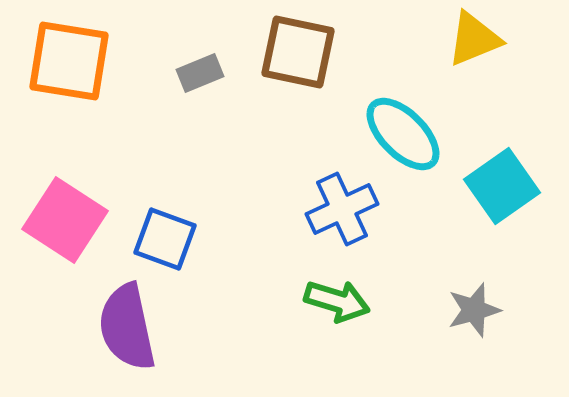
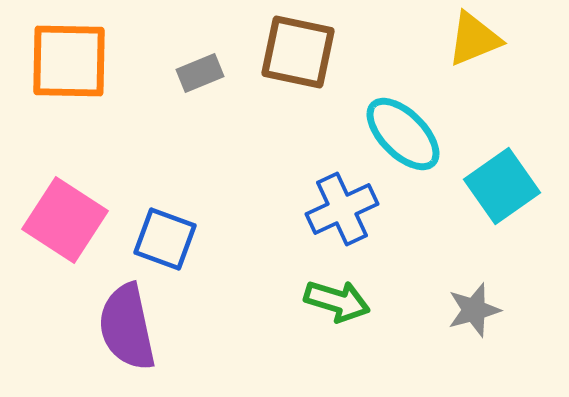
orange square: rotated 8 degrees counterclockwise
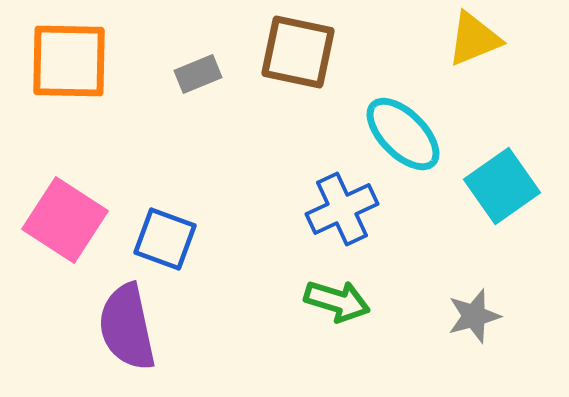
gray rectangle: moved 2 px left, 1 px down
gray star: moved 6 px down
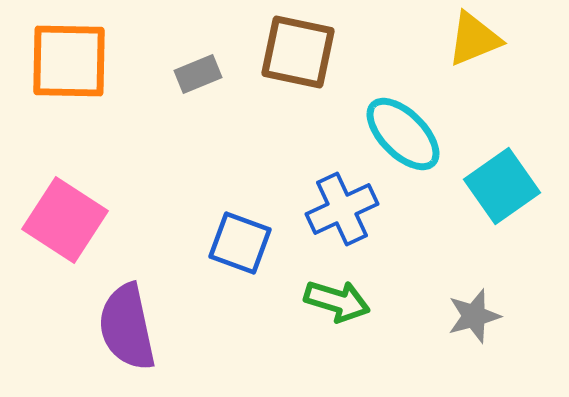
blue square: moved 75 px right, 4 px down
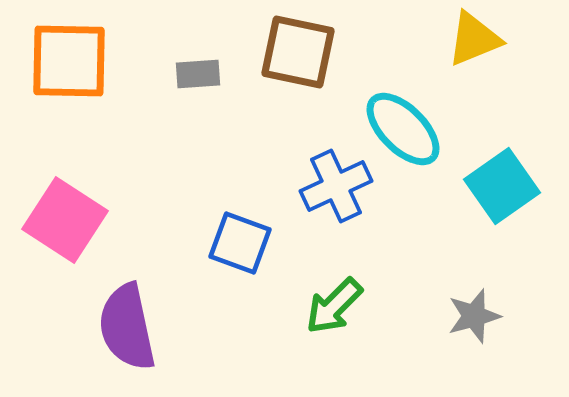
gray rectangle: rotated 18 degrees clockwise
cyan ellipse: moved 5 px up
blue cross: moved 6 px left, 23 px up
green arrow: moved 3 px left, 5 px down; rotated 118 degrees clockwise
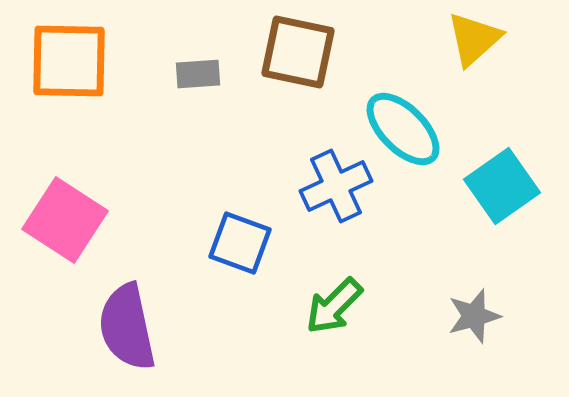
yellow triangle: rotated 20 degrees counterclockwise
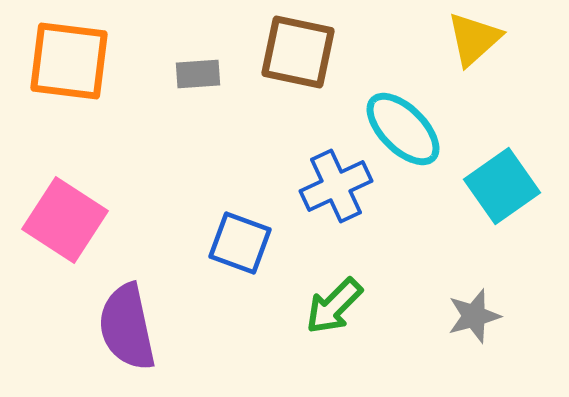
orange square: rotated 6 degrees clockwise
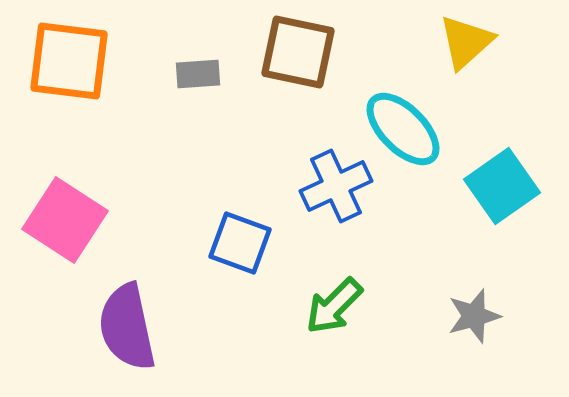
yellow triangle: moved 8 px left, 3 px down
